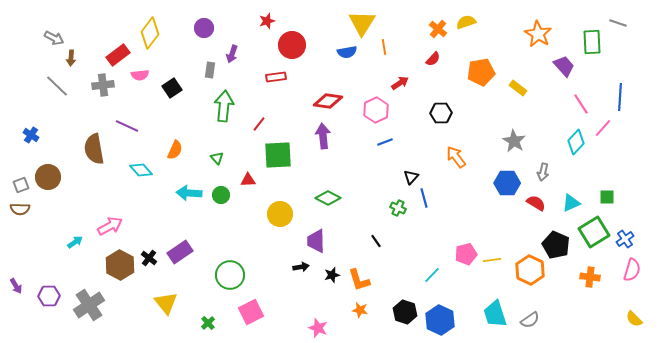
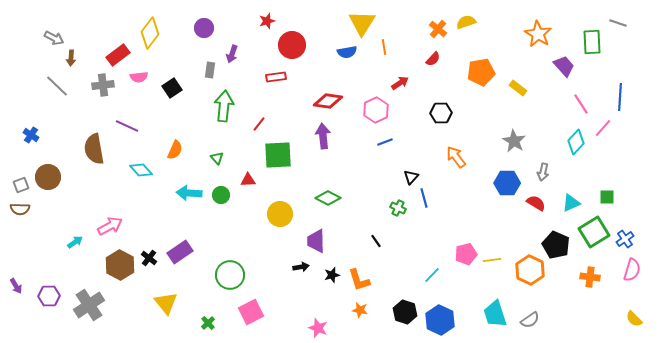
pink semicircle at (140, 75): moved 1 px left, 2 px down
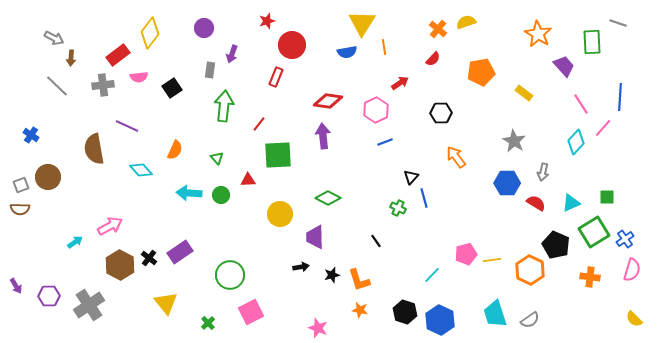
red rectangle at (276, 77): rotated 60 degrees counterclockwise
yellow rectangle at (518, 88): moved 6 px right, 5 px down
purple trapezoid at (316, 241): moved 1 px left, 4 px up
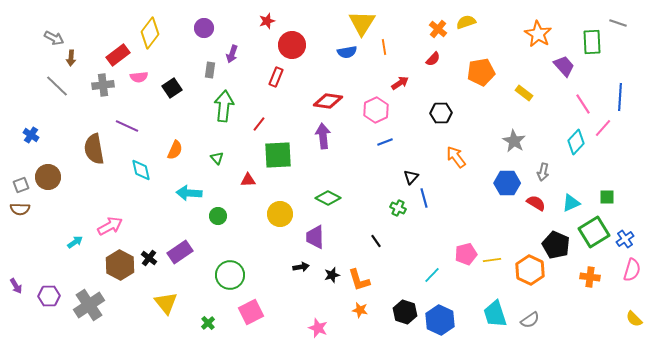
pink line at (581, 104): moved 2 px right
cyan diamond at (141, 170): rotated 30 degrees clockwise
green circle at (221, 195): moved 3 px left, 21 px down
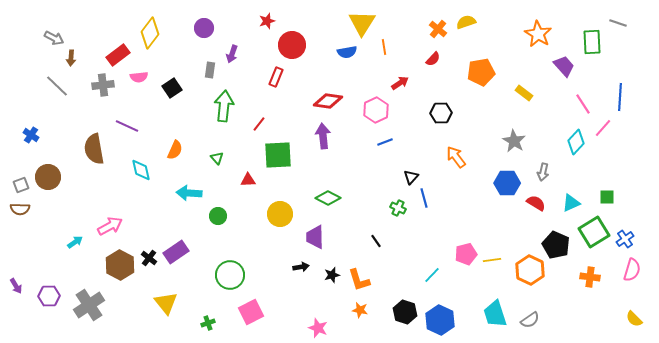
purple rectangle at (180, 252): moved 4 px left
green cross at (208, 323): rotated 24 degrees clockwise
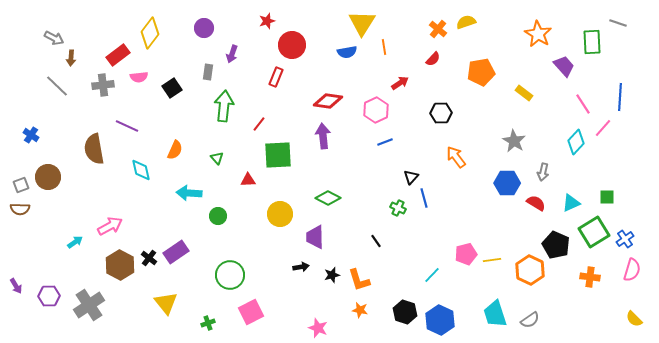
gray rectangle at (210, 70): moved 2 px left, 2 px down
